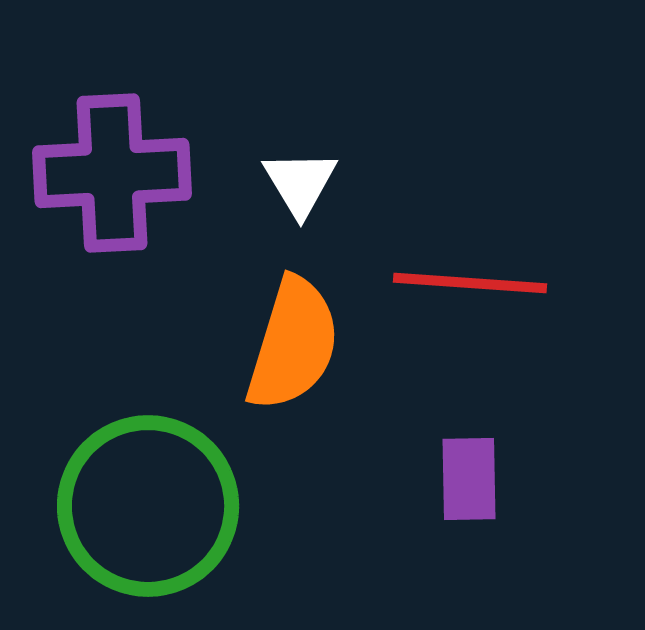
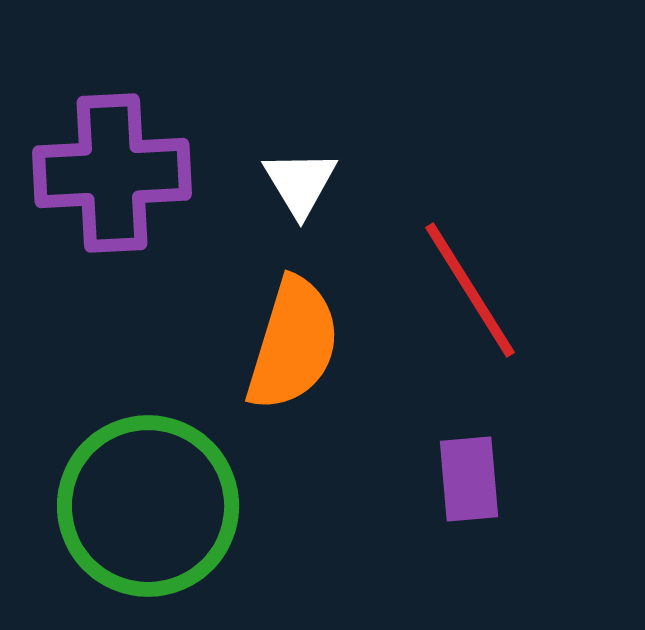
red line: moved 7 px down; rotated 54 degrees clockwise
purple rectangle: rotated 4 degrees counterclockwise
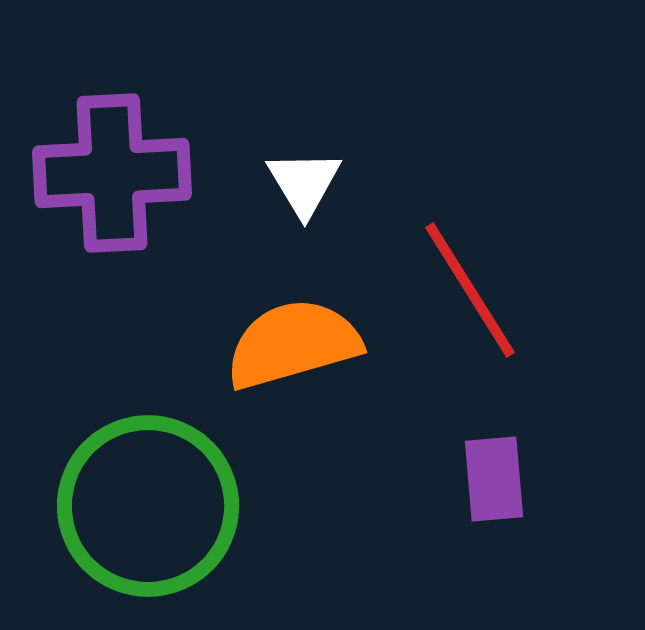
white triangle: moved 4 px right
orange semicircle: rotated 123 degrees counterclockwise
purple rectangle: moved 25 px right
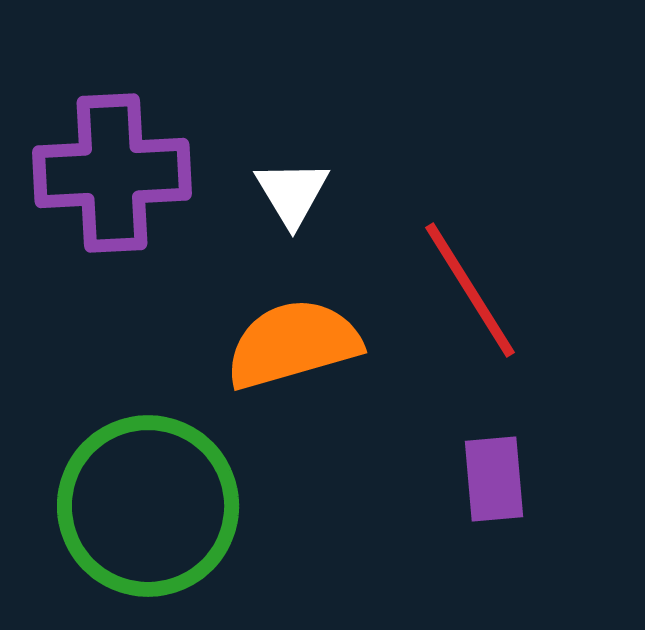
white triangle: moved 12 px left, 10 px down
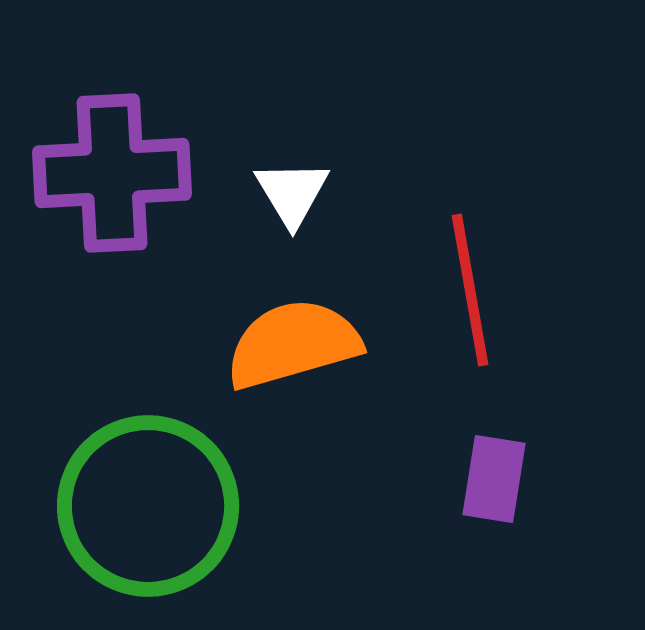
red line: rotated 22 degrees clockwise
purple rectangle: rotated 14 degrees clockwise
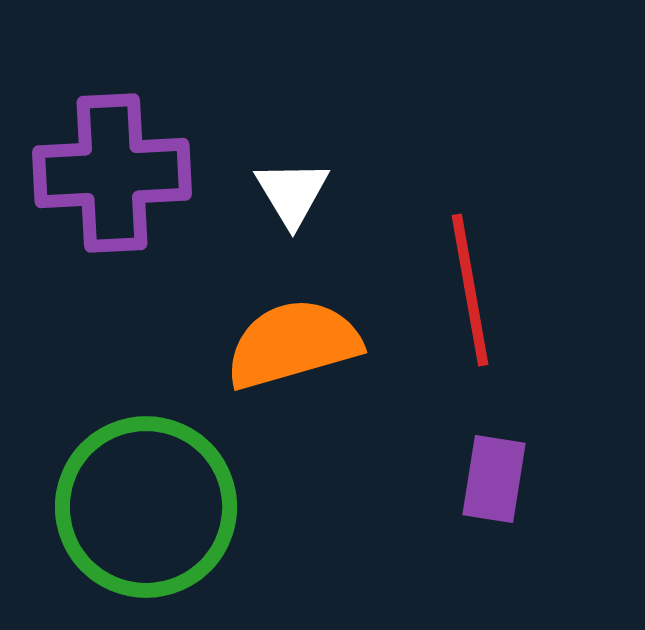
green circle: moved 2 px left, 1 px down
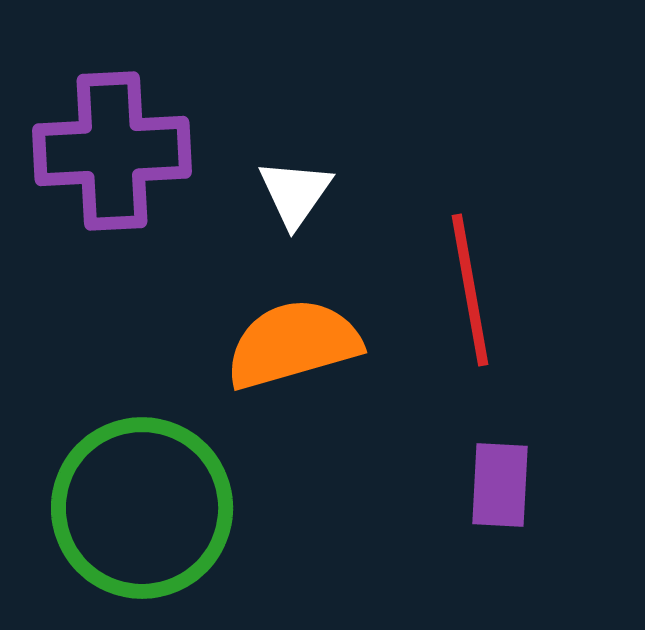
purple cross: moved 22 px up
white triangle: moved 3 px right; rotated 6 degrees clockwise
purple rectangle: moved 6 px right, 6 px down; rotated 6 degrees counterclockwise
green circle: moved 4 px left, 1 px down
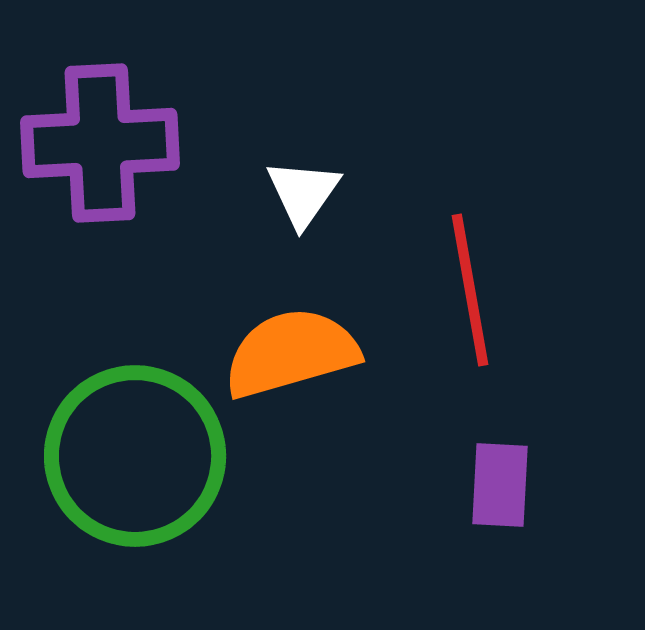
purple cross: moved 12 px left, 8 px up
white triangle: moved 8 px right
orange semicircle: moved 2 px left, 9 px down
green circle: moved 7 px left, 52 px up
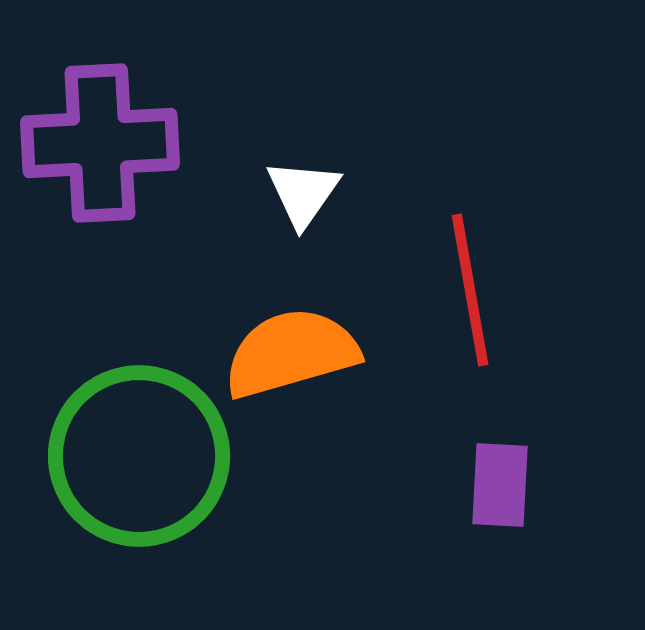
green circle: moved 4 px right
